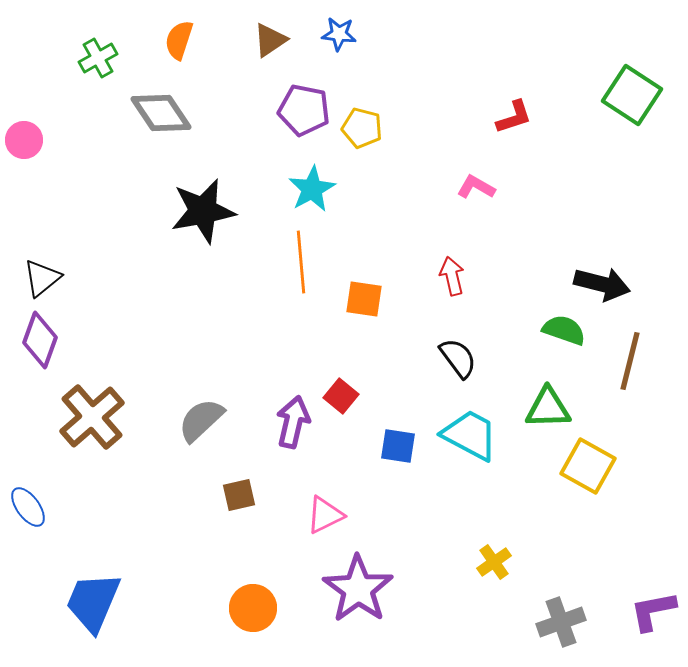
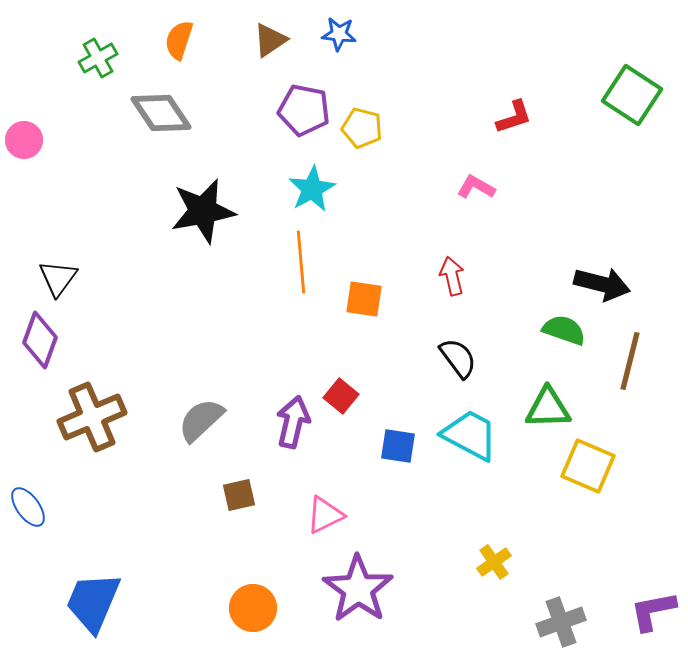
black triangle: moved 16 px right; rotated 15 degrees counterclockwise
brown cross: rotated 18 degrees clockwise
yellow square: rotated 6 degrees counterclockwise
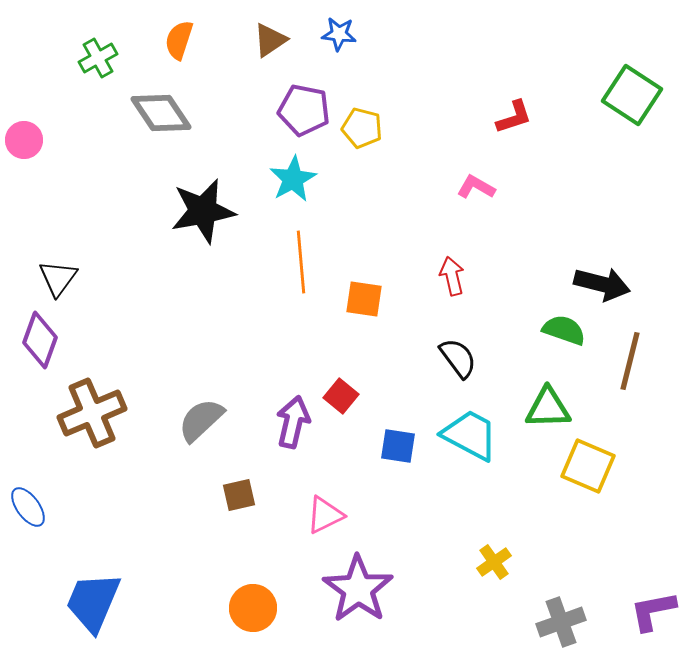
cyan star: moved 19 px left, 10 px up
brown cross: moved 4 px up
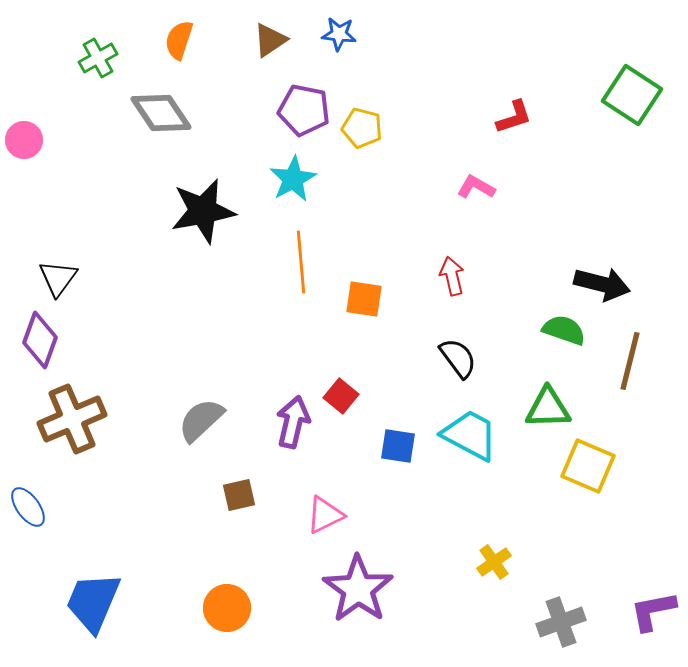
brown cross: moved 20 px left, 6 px down
orange circle: moved 26 px left
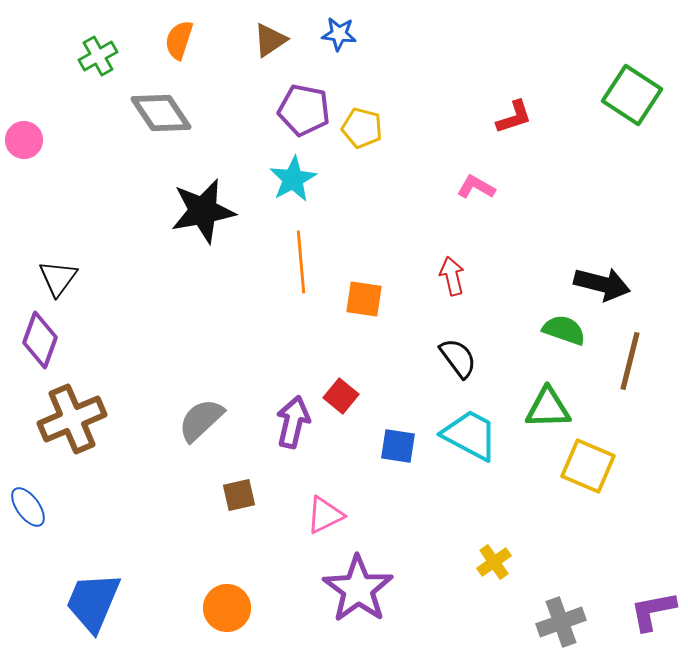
green cross: moved 2 px up
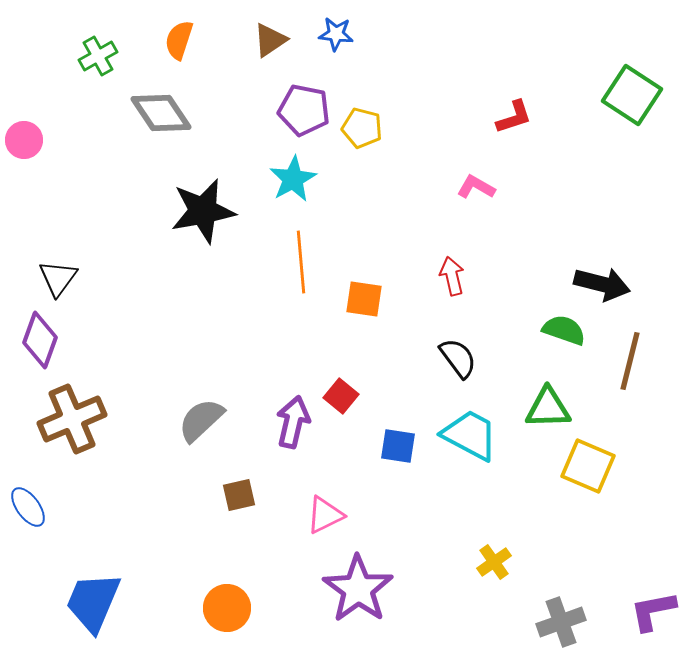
blue star: moved 3 px left
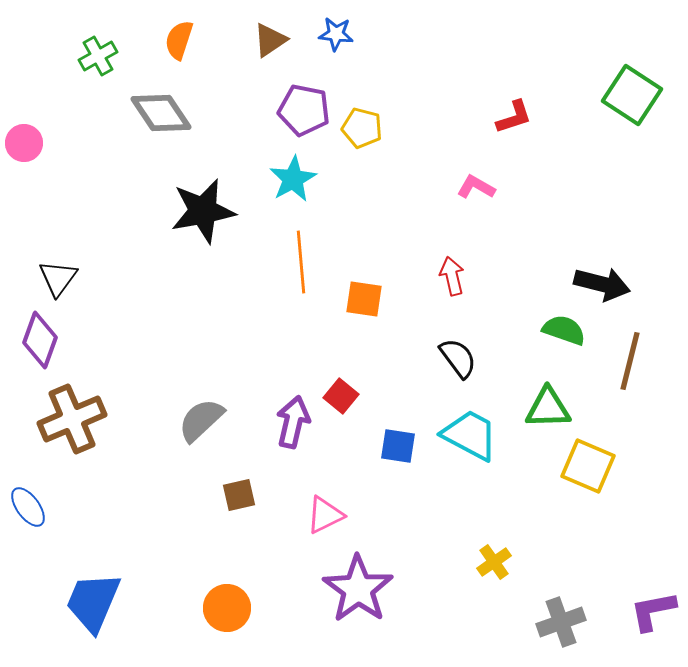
pink circle: moved 3 px down
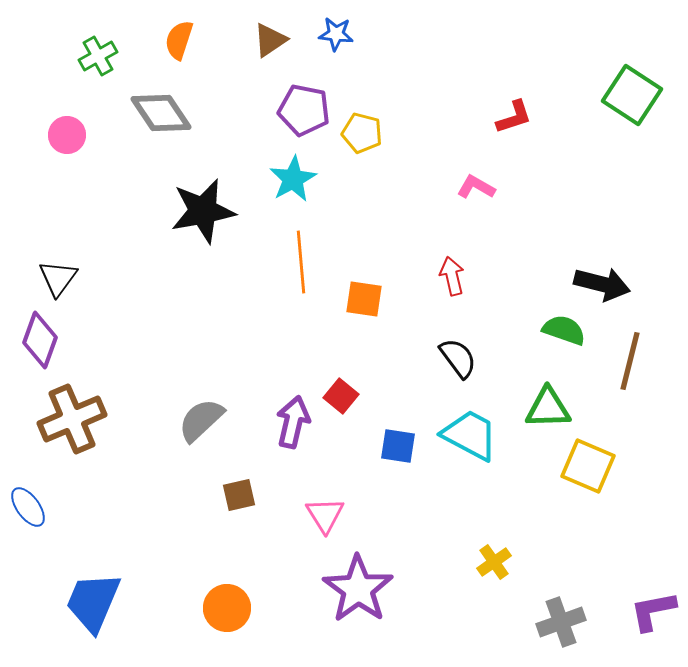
yellow pentagon: moved 5 px down
pink circle: moved 43 px right, 8 px up
pink triangle: rotated 36 degrees counterclockwise
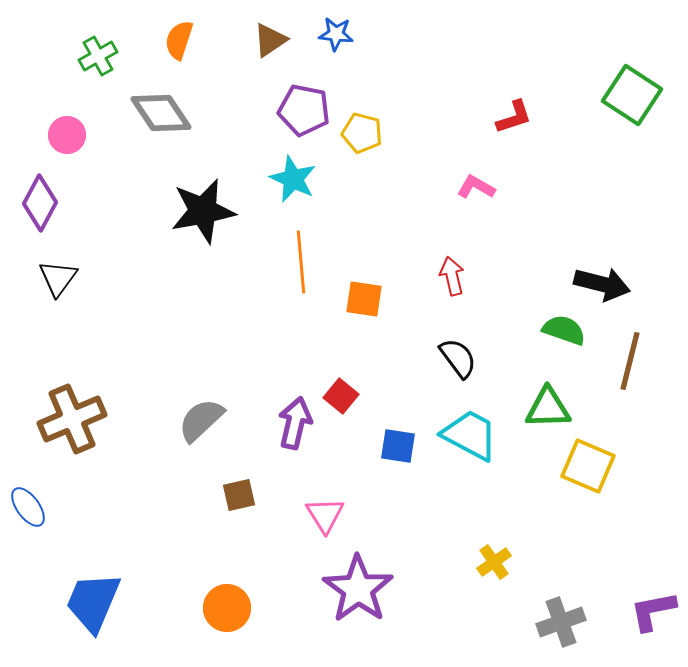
cyan star: rotated 18 degrees counterclockwise
purple diamond: moved 137 px up; rotated 8 degrees clockwise
purple arrow: moved 2 px right, 1 px down
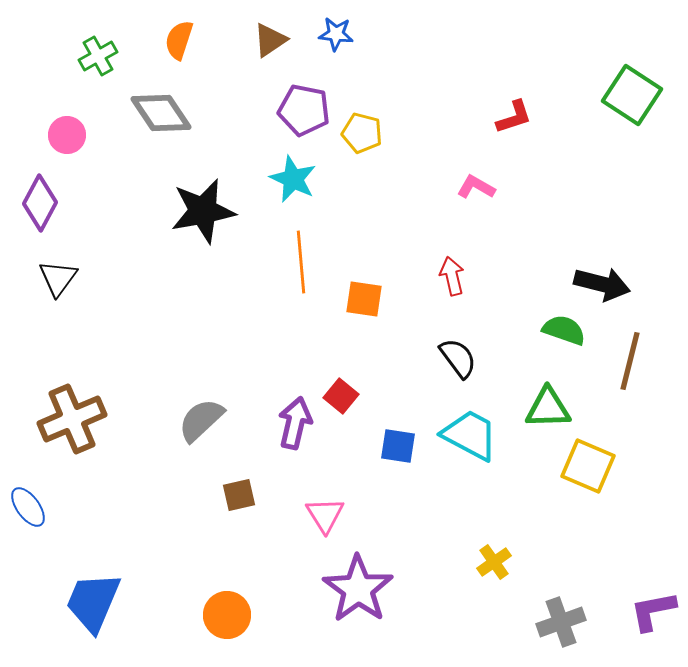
orange circle: moved 7 px down
